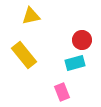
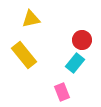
yellow triangle: moved 3 px down
cyan rectangle: rotated 36 degrees counterclockwise
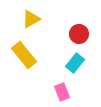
yellow triangle: rotated 18 degrees counterclockwise
red circle: moved 3 px left, 6 px up
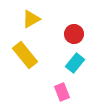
red circle: moved 5 px left
yellow rectangle: moved 1 px right
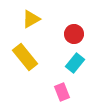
yellow rectangle: moved 2 px down
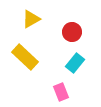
red circle: moved 2 px left, 2 px up
yellow rectangle: rotated 8 degrees counterclockwise
pink rectangle: moved 1 px left
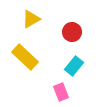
cyan rectangle: moved 1 px left, 3 px down
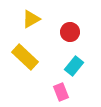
red circle: moved 2 px left
